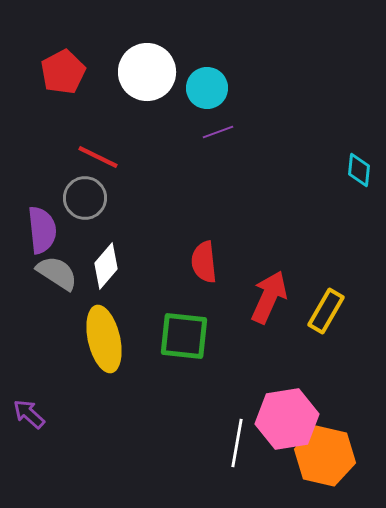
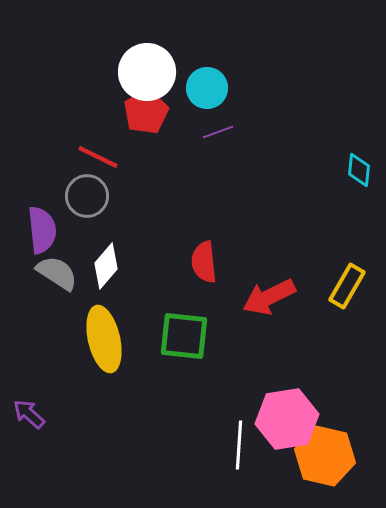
red pentagon: moved 83 px right, 40 px down
gray circle: moved 2 px right, 2 px up
red arrow: rotated 140 degrees counterclockwise
yellow rectangle: moved 21 px right, 25 px up
white line: moved 2 px right, 2 px down; rotated 6 degrees counterclockwise
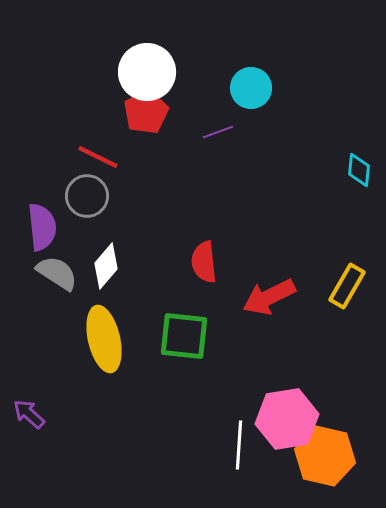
cyan circle: moved 44 px right
purple semicircle: moved 3 px up
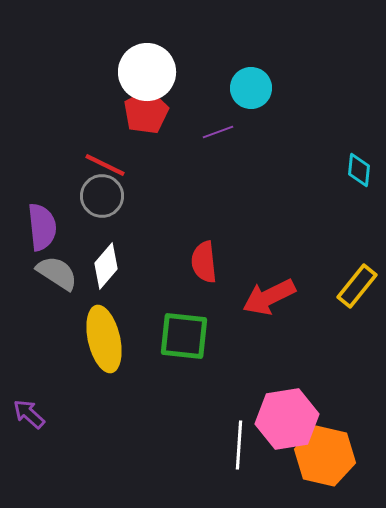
red line: moved 7 px right, 8 px down
gray circle: moved 15 px right
yellow rectangle: moved 10 px right; rotated 9 degrees clockwise
